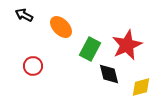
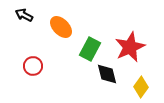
red star: moved 3 px right, 2 px down
black diamond: moved 2 px left
yellow diamond: rotated 40 degrees counterclockwise
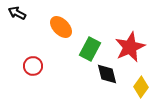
black arrow: moved 7 px left, 2 px up
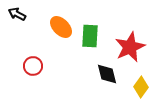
black arrow: moved 1 px down
green rectangle: moved 13 px up; rotated 25 degrees counterclockwise
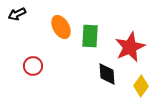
black arrow: rotated 54 degrees counterclockwise
orange ellipse: rotated 15 degrees clockwise
black diamond: rotated 10 degrees clockwise
yellow diamond: moved 1 px up
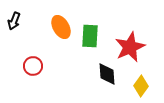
black arrow: moved 3 px left, 7 px down; rotated 42 degrees counterclockwise
